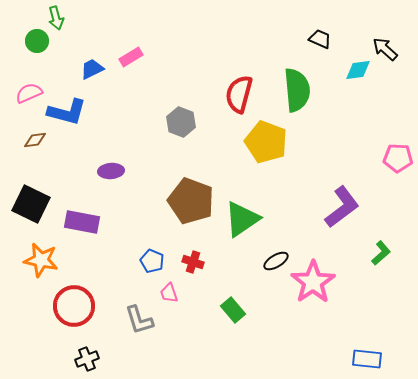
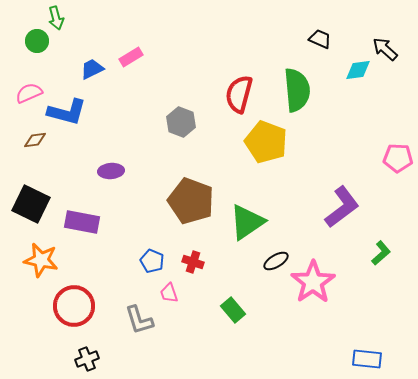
green triangle: moved 5 px right, 3 px down
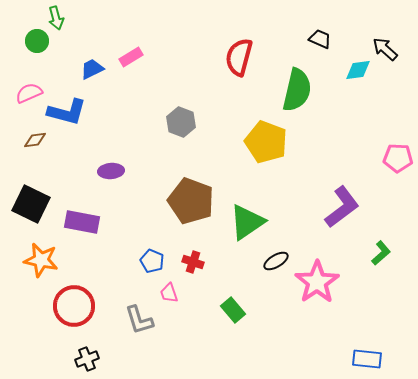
green semicircle: rotated 18 degrees clockwise
red semicircle: moved 37 px up
pink star: moved 4 px right
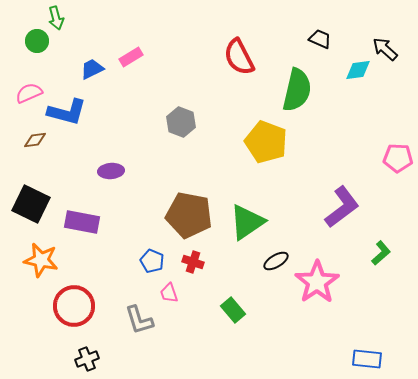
red semicircle: rotated 42 degrees counterclockwise
brown pentagon: moved 2 px left, 14 px down; rotated 9 degrees counterclockwise
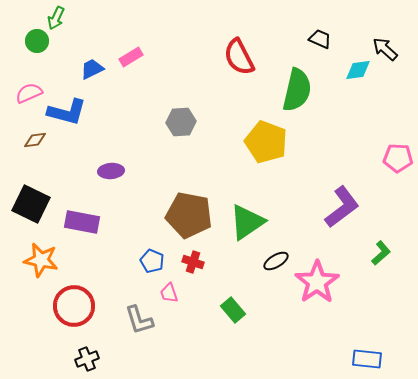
green arrow: rotated 40 degrees clockwise
gray hexagon: rotated 24 degrees counterclockwise
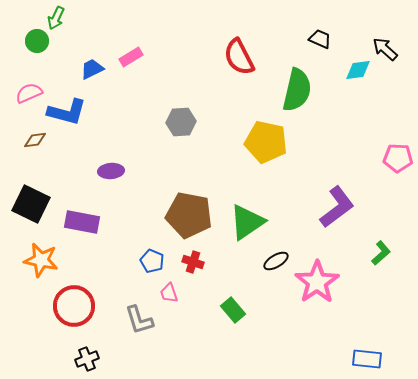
yellow pentagon: rotated 9 degrees counterclockwise
purple L-shape: moved 5 px left
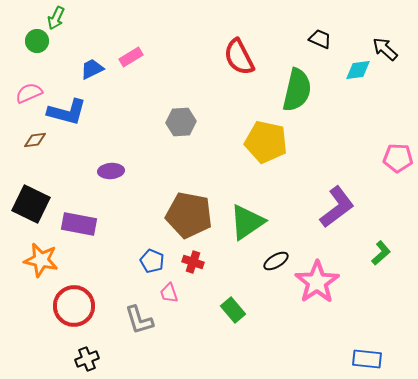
purple rectangle: moved 3 px left, 2 px down
